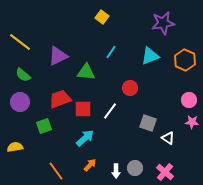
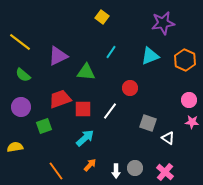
purple circle: moved 1 px right, 5 px down
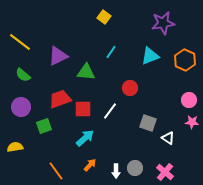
yellow square: moved 2 px right
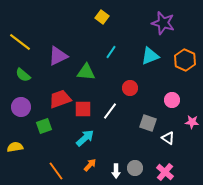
yellow square: moved 2 px left
purple star: rotated 25 degrees clockwise
pink circle: moved 17 px left
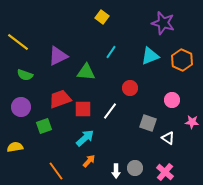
yellow line: moved 2 px left
orange hexagon: moved 3 px left
green semicircle: moved 2 px right; rotated 21 degrees counterclockwise
orange arrow: moved 1 px left, 4 px up
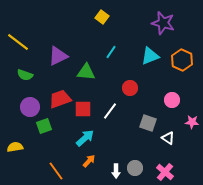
purple circle: moved 9 px right
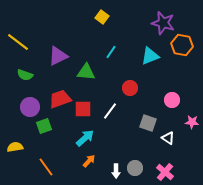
orange hexagon: moved 15 px up; rotated 15 degrees counterclockwise
orange line: moved 10 px left, 4 px up
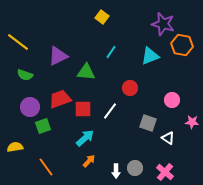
purple star: moved 1 px down
green square: moved 1 px left
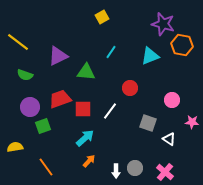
yellow square: rotated 24 degrees clockwise
white triangle: moved 1 px right, 1 px down
